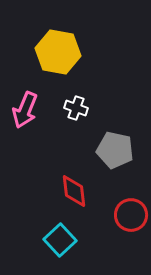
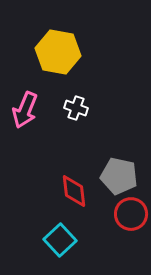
gray pentagon: moved 4 px right, 26 px down
red circle: moved 1 px up
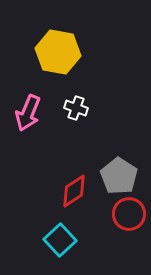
pink arrow: moved 3 px right, 3 px down
gray pentagon: rotated 21 degrees clockwise
red diamond: rotated 64 degrees clockwise
red circle: moved 2 px left
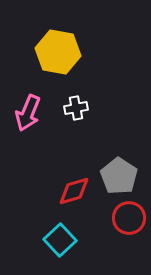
white cross: rotated 30 degrees counterclockwise
red diamond: rotated 16 degrees clockwise
red circle: moved 4 px down
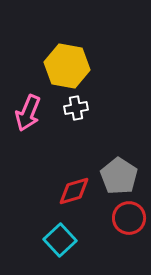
yellow hexagon: moved 9 px right, 14 px down
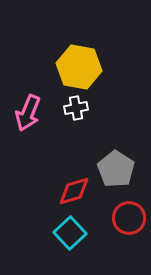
yellow hexagon: moved 12 px right, 1 px down
gray pentagon: moved 3 px left, 7 px up
cyan square: moved 10 px right, 7 px up
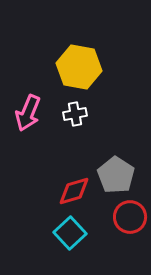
white cross: moved 1 px left, 6 px down
gray pentagon: moved 6 px down
red circle: moved 1 px right, 1 px up
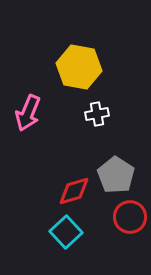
white cross: moved 22 px right
cyan square: moved 4 px left, 1 px up
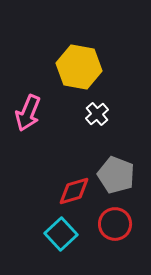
white cross: rotated 30 degrees counterclockwise
gray pentagon: rotated 12 degrees counterclockwise
red circle: moved 15 px left, 7 px down
cyan square: moved 5 px left, 2 px down
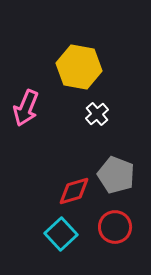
pink arrow: moved 2 px left, 5 px up
red circle: moved 3 px down
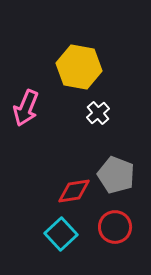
white cross: moved 1 px right, 1 px up
red diamond: rotated 8 degrees clockwise
